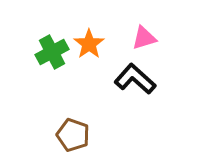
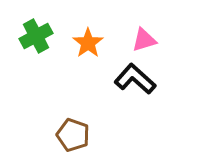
pink triangle: moved 2 px down
orange star: moved 1 px left, 1 px up
green cross: moved 16 px left, 16 px up
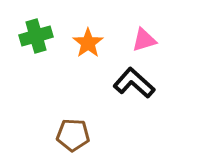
green cross: rotated 12 degrees clockwise
black L-shape: moved 1 px left, 4 px down
brown pentagon: rotated 16 degrees counterclockwise
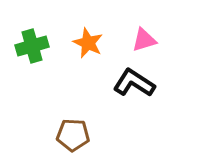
green cross: moved 4 px left, 10 px down
orange star: rotated 12 degrees counterclockwise
black L-shape: rotated 9 degrees counterclockwise
